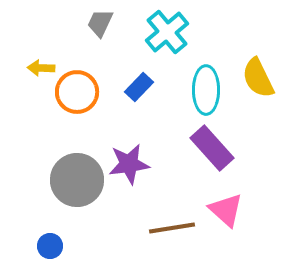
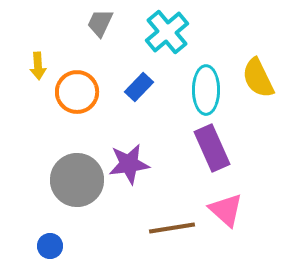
yellow arrow: moved 3 px left, 2 px up; rotated 96 degrees counterclockwise
purple rectangle: rotated 18 degrees clockwise
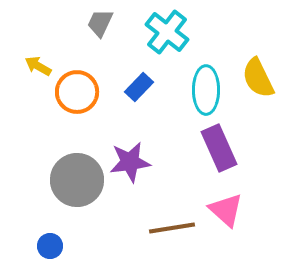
cyan cross: rotated 12 degrees counterclockwise
yellow arrow: rotated 124 degrees clockwise
purple rectangle: moved 7 px right
purple star: moved 1 px right, 2 px up
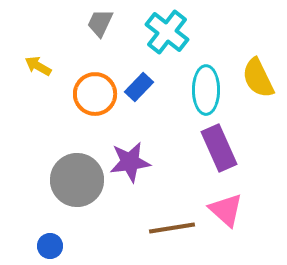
orange circle: moved 18 px right, 2 px down
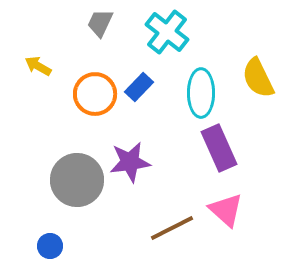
cyan ellipse: moved 5 px left, 3 px down
brown line: rotated 18 degrees counterclockwise
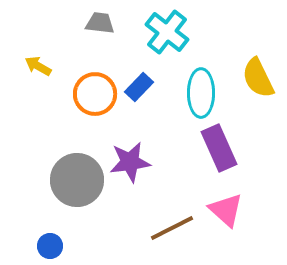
gray trapezoid: rotated 72 degrees clockwise
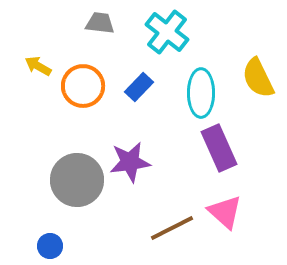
orange circle: moved 12 px left, 8 px up
pink triangle: moved 1 px left, 2 px down
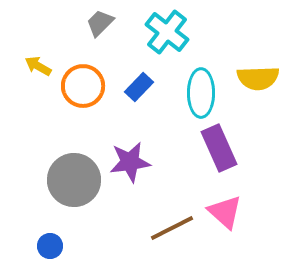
gray trapezoid: rotated 52 degrees counterclockwise
yellow semicircle: rotated 66 degrees counterclockwise
gray circle: moved 3 px left
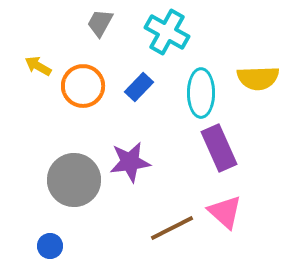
gray trapezoid: rotated 16 degrees counterclockwise
cyan cross: rotated 9 degrees counterclockwise
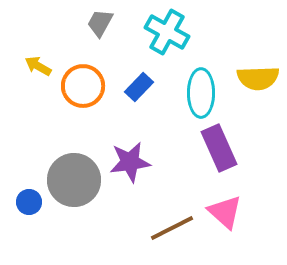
blue circle: moved 21 px left, 44 px up
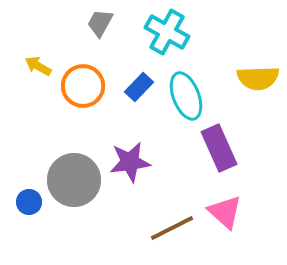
cyan ellipse: moved 15 px left, 3 px down; rotated 21 degrees counterclockwise
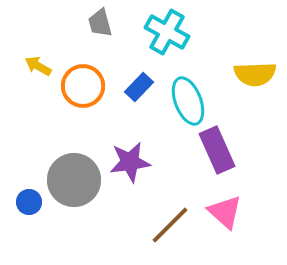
gray trapezoid: rotated 44 degrees counterclockwise
yellow semicircle: moved 3 px left, 4 px up
cyan ellipse: moved 2 px right, 5 px down
purple rectangle: moved 2 px left, 2 px down
brown line: moved 2 px left, 3 px up; rotated 18 degrees counterclockwise
